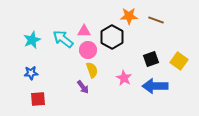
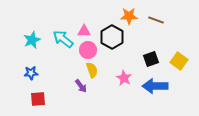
purple arrow: moved 2 px left, 1 px up
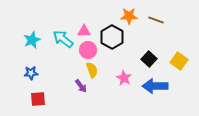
black square: moved 2 px left; rotated 28 degrees counterclockwise
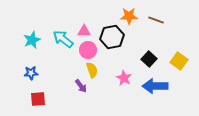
black hexagon: rotated 20 degrees clockwise
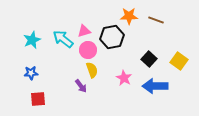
pink triangle: rotated 16 degrees counterclockwise
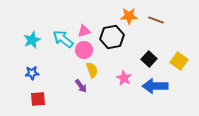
pink circle: moved 4 px left
blue star: moved 1 px right
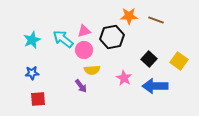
yellow semicircle: rotated 105 degrees clockwise
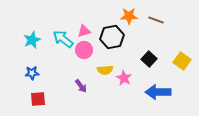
yellow square: moved 3 px right
yellow semicircle: moved 13 px right
blue arrow: moved 3 px right, 6 px down
